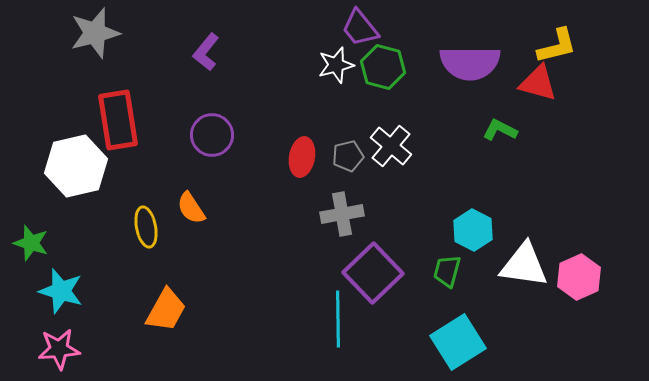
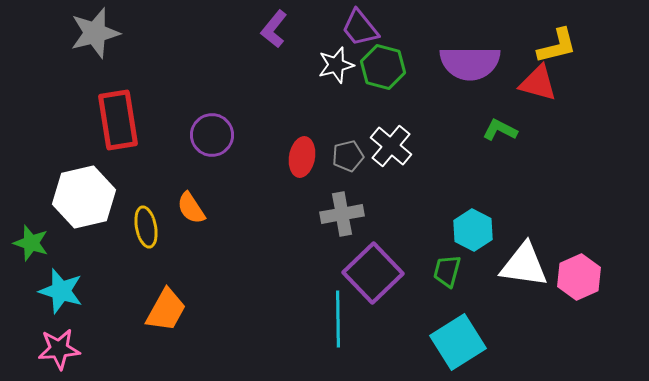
purple L-shape: moved 68 px right, 23 px up
white hexagon: moved 8 px right, 31 px down
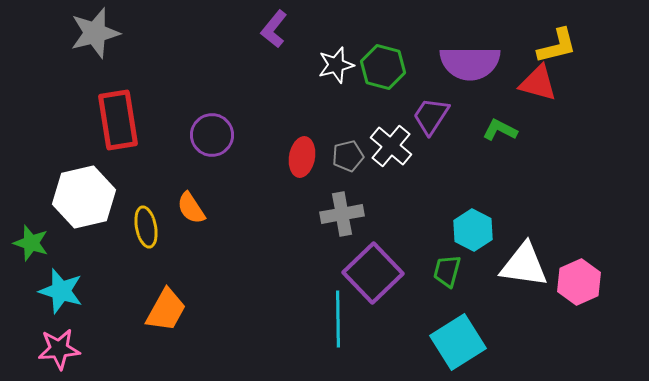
purple trapezoid: moved 71 px right, 88 px down; rotated 72 degrees clockwise
pink hexagon: moved 5 px down
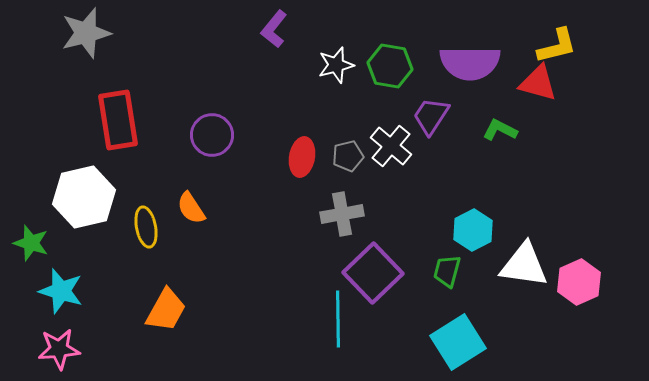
gray star: moved 9 px left
green hexagon: moved 7 px right, 1 px up; rotated 6 degrees counterclockwise
cyan hexagon: rotated 6 degrees clockwise
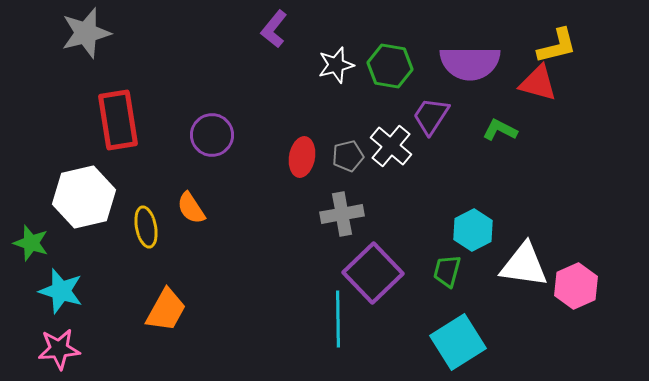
pink hexagon: moved 3 px left, 4 px down
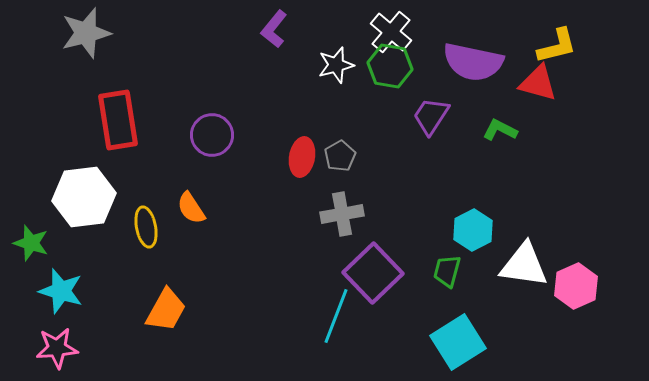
purple semicircle: moved 3 px right, 1 px up; rotated 12 degrees clockwise
white cross: moved 114 px up
gray pentagon: moved 8 px left; rotated 16 degrees counterclockwise
white hexagon: rotated 6 degrees clockwise
cyan line: moved 2 px left, 3 px up; rotated 22 degrees clockwise
pink star: moved 2 px left, 1 px up
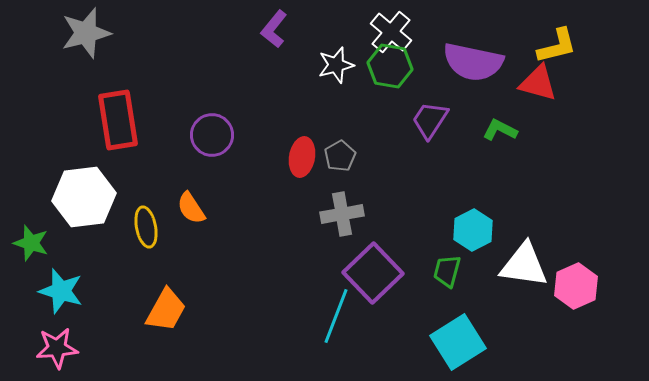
purple trapezoid: moved 1 px left, 4 px down
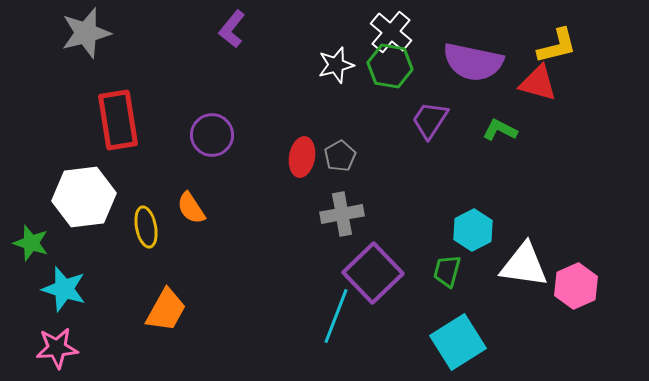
purple L-shape: moved 42 px left
cyan star: moved 3 px right, 2 px up
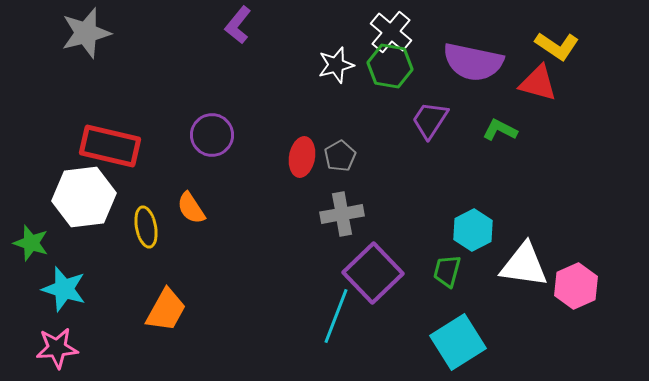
purple L-shape: moved 6 px right, 4 px up
yellow L-shape: rotated 48 degrees clockwise
red rectangle: moved 8 px left, 26 px down; rotated 68 degrees counterclockwise
